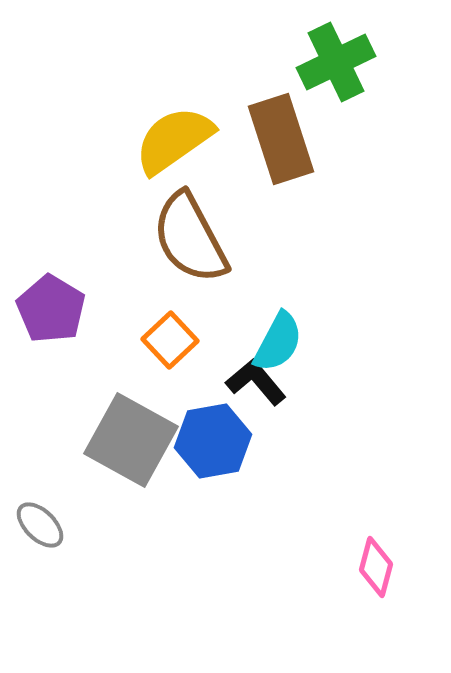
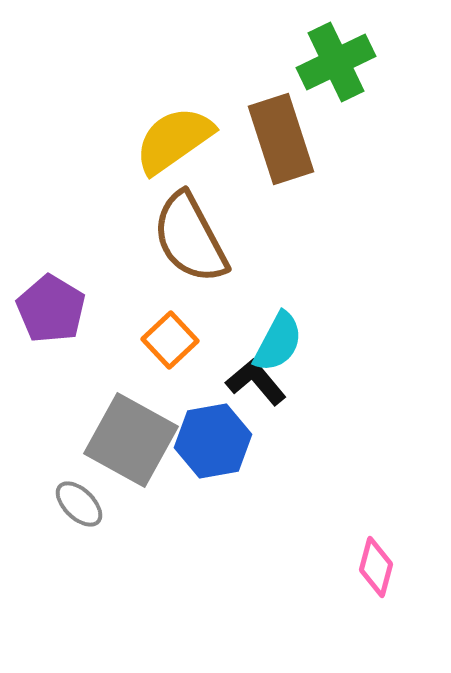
gray ellipse: moved 39 px right, 21 px up
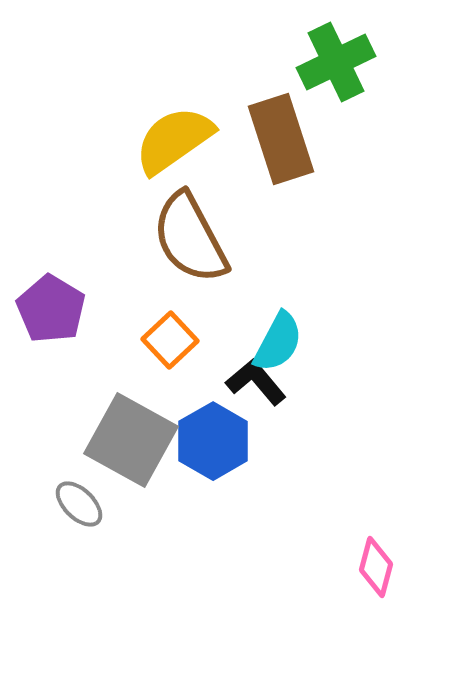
blue hexagon: rotated 20 degrees counterclockwise
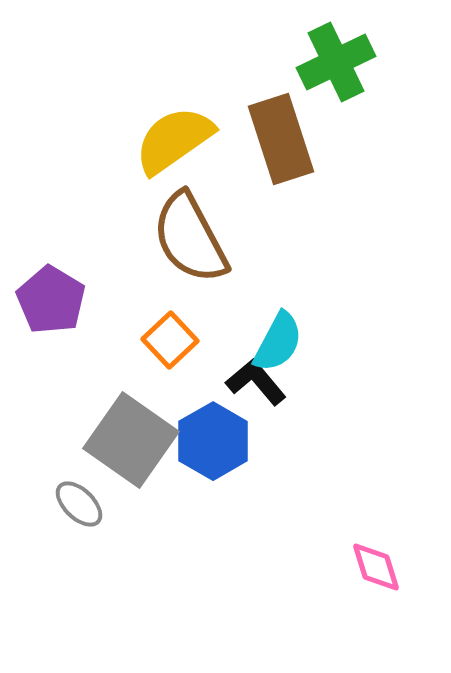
purple pentagon: moved 9 px up
gray square: rotated 6 degrees clockwise
pink diamond: rotated 32 degrees counterclockwise
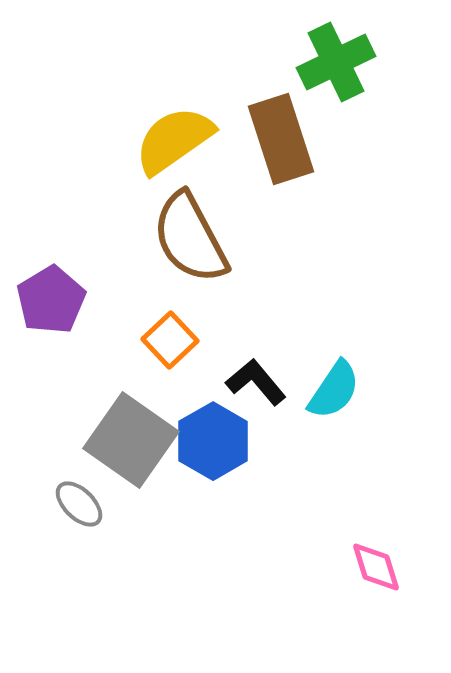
purple pentagon: rotated 10 degrees clockwise
cyan semicircle: moved 56 px right, 48 px down; rotated 6 degrees clockwise
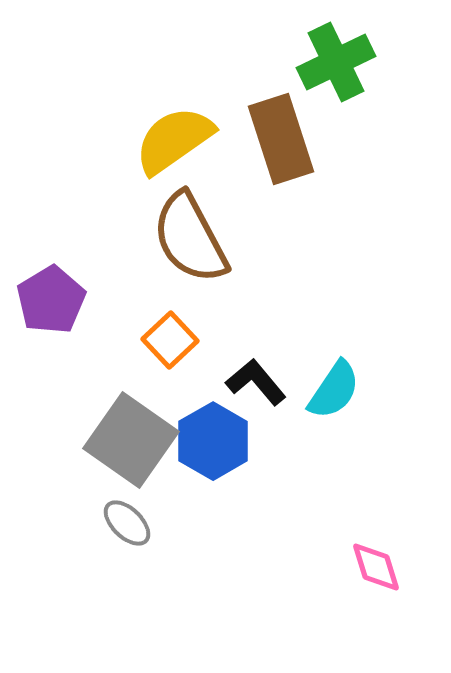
gray ellipse: moved 48 px right, 19 px down
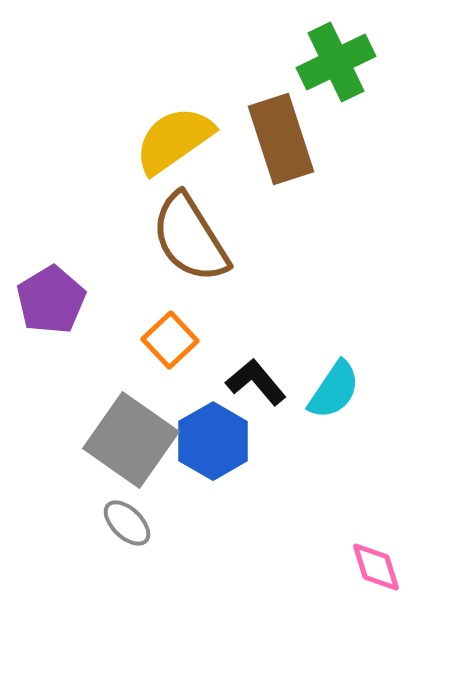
brown semicircle: rotated 4 degrees counterclockwise
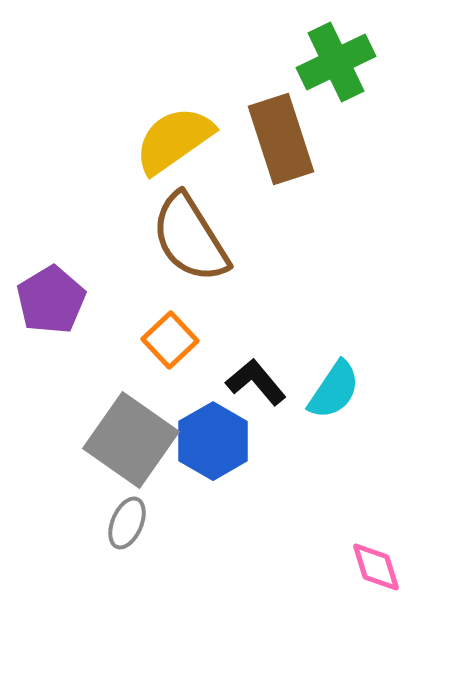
gray ellipse: rotated 69 degrees clockwise
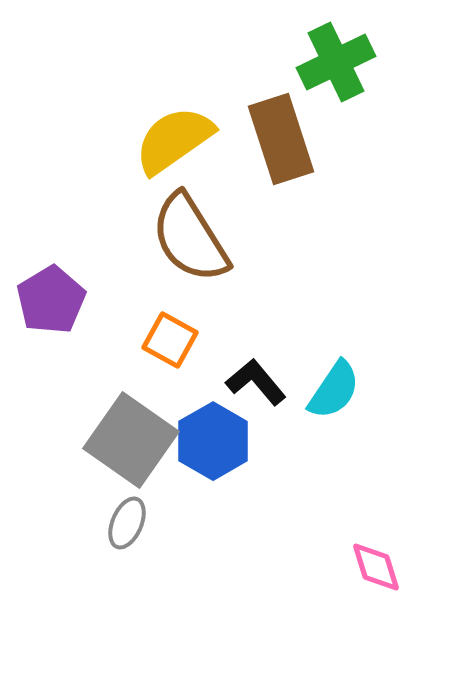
orange square: rotated 18 degrees counterclockwise
